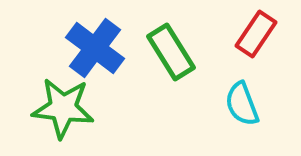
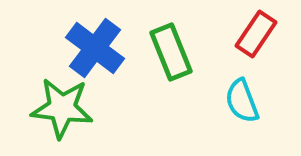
green rectangle: rotated 10 degrees clockwise
cyan semicircle: moved 3 px up
green star: moved 1 px left
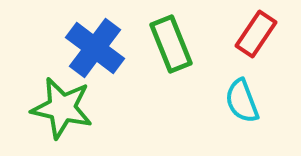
green rectangle: moved 8 px up
green star: rotated 6 degrees clockwise
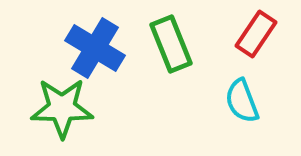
blue cross: rotated 6 degrees counterclockwise
green star: rotated 12 degrees counterclockwise
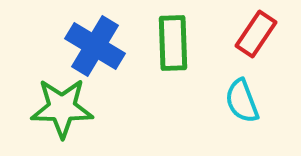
green rectangle: moved 2 px right, 1 px up; rotated 20 degrees clockwise
blue cross: moved 2 px up
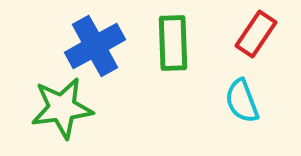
blue cross: rotated 30 degrees clockwise
green star: rotated 8 degrees counterclockwise
